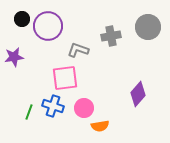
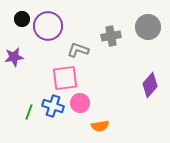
purple diamond: moved 12 px right, 9 px up
pink circle: moved 4 px left, 5 px up
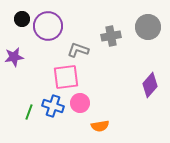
pink square: moved 1 px right, 1 px up
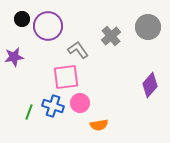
gray cross: rotated 30 degrees counterclockwise
gray L-shape: rotated 35 degrees clockwise
orange semicircle: moved 1 px left, 1 px up
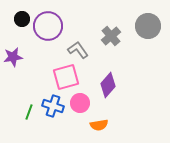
gray circle: moved 1 px up
purple star: moved 1 px left
pink square: rotated 8 degrees counterclockwise
purple diamond: moved 42 px left
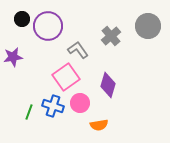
pink square: rotated 20 degrees counterclockwise
purple diamond: rotated 25 degrees counterclockwise
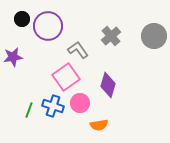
gray circle: moved 6 px right, 10 px down
green line: moved 2 px up
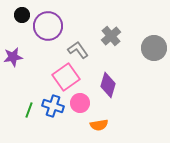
black circle: moved 4 px up
gray circle: moved 12 px down
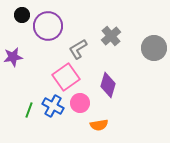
gray L-shape: moved 1 px up; rotated 85 degrees counterclockwise
blue cross: rotated 10 degrees clockwise
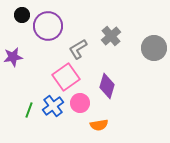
purple diamond: moved 1 px left, 1 px down
blue cross: rotated 25 degrees clockwise
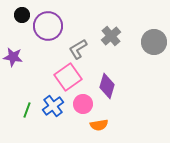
gray circle: moved 6 px up
purple star: rotated 18 degrees clockwise
pink square: moved 2 px right
pink circle: moved 3 px right, 1 px down
green line: moved 2 px left
